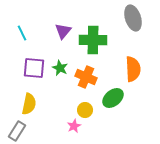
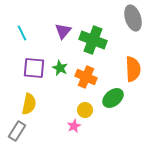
green cross: rotated 20 degrees clockwise
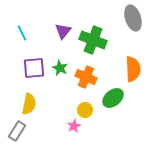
purple square: rotated 10 degrees counterclockwise
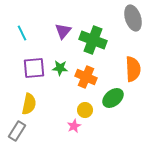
green star: rotated 21 degrees counterclockwise
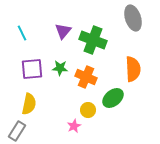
purple square: moved 2 px left, 1 px down
yellow circle: moved 3 px right
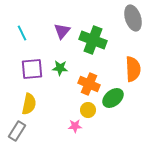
purple triangle: moved 1 px left
orange cross: moved 3 px right, 7 px down
pink star: moved 1 px right; rotated 24 degrees clockwise
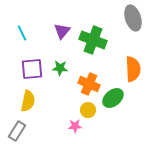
yellow semicircle: moved 1 px left, 3 px up
